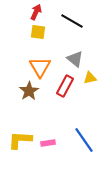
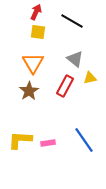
orange triangle: moved 7 px left, 4 px up
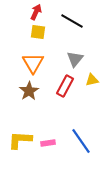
gray triangle: rotated 30 degrees clockwise
yellow triangle: moved 2 px right, 2 px down
blue line: moved 3 px left, 1 px down
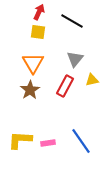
red arrow: moved 3 px right
brown star: moved 1 px right, 1 px up
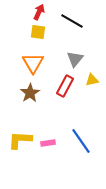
brown star: moved 3 px down
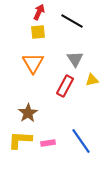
yellow square: rotated 14 degrees counterclockwise
gray triangle: rotated 12 degrees counterclockwise
brown star: moved 2 px left, 20 px down
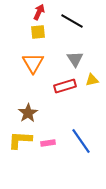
red rectangle: rotated 45 degrees clockwise
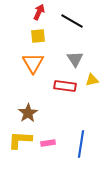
yellow square: moved 4 px down
red rectangle: rotated 25 degrees clockwise
blue line: moved 3 px down; rotated 44 degrees clockwise
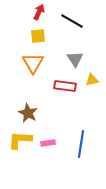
brown star: rotated 12 degrees counterclockwise
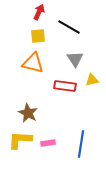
black line: moved 3 px left, 6 px down
orange triangle: rotated 45 degrees counterclockwise
